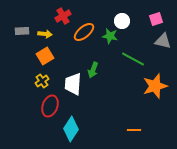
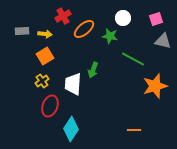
white circle: moved 1 px right, 3 px up
orange ellipse: moved 3 px up
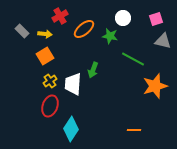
red cross: moved 3 px left
gray rectangle: rotated 48 degrees clockwise
yellow cross: moved 8 px right
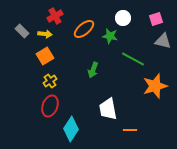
red cross: moved 5 px left
white trapezoid: moved 35 px right, 25 px down; rotated 15 degrees counterclockwise
orange line: moved 4 px left
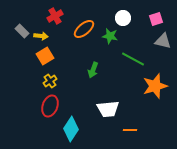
yellow arrow: moved 4 px left, 2 px down
white trapezoid: rotated 85 degrees counterclockwise
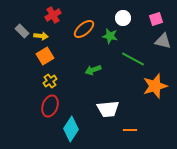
red cross: moved 2 px left, 1 px up
green arrow: rotated 49 degrees clockwise
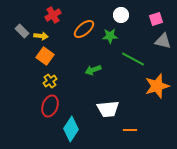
white circle: moved 2 px left, 3 px up
green star: rotated 14 degrees counterclockwise
orange square: rotated 24 degrees counterclockwise
orange star: moved 2 px right
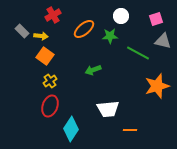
white circle: moved 1 px down
green line: moved 5 px right, 6 px up
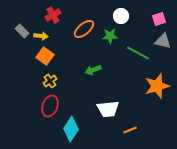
pink square: moved 3 px right
orange line: rotated 24 degrees counterclockwise
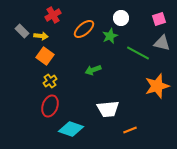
white circle: moved 2 px down
green star: rotated 21 degrees counterclockwise
gray triangle: moved 1 px left, 2 px down
cyan diamond: rotated 75 degrees clockwise
